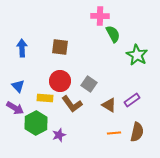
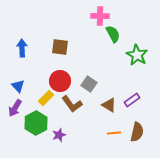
yellow rectangle: moved 1 px right; rotated 49 degrees counterclockwise
purple arrow: rotated 90 degrees clockwise
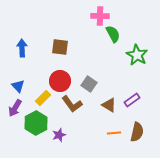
yellow rectangle: moved 3 px left
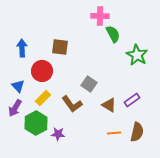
red circle: moved 18 px left, 10 px up
purple star: moved 1 px left, 1 px up; rotated 24 degrees clockwise
